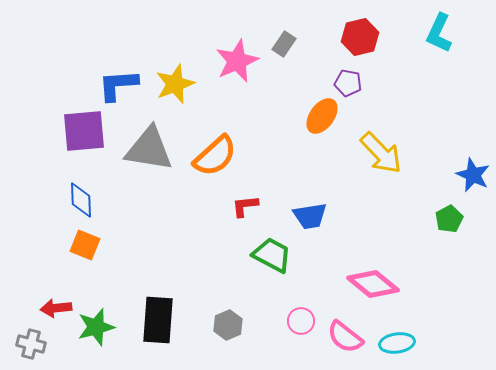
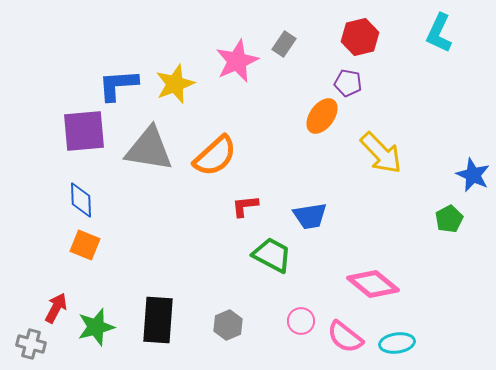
red arrow: rotated 124 degrees clockwise
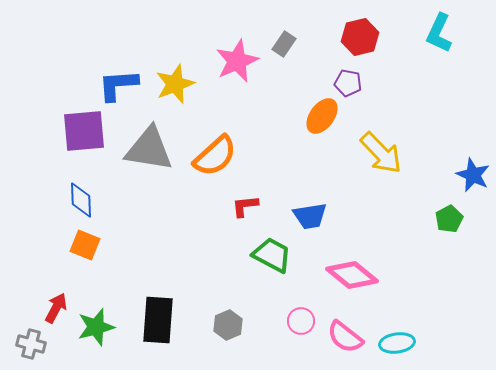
pink diamond: moved 21 px left, 9 px up
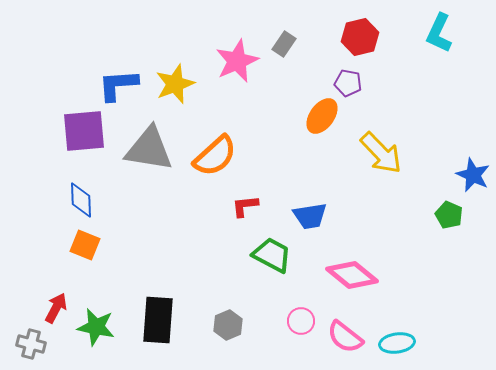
green pentagon: moved 4 px up; rotated 20 degrees counterclockwise
green star: rotated 27 degrees clockwise
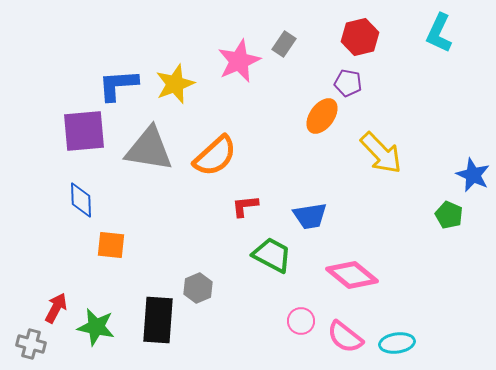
pink star: moved 2 px right
orange square: moved 26 px right; rotated 16 degrees counterclockwise
gray hexagon: moved 30 px left, 37 px up
